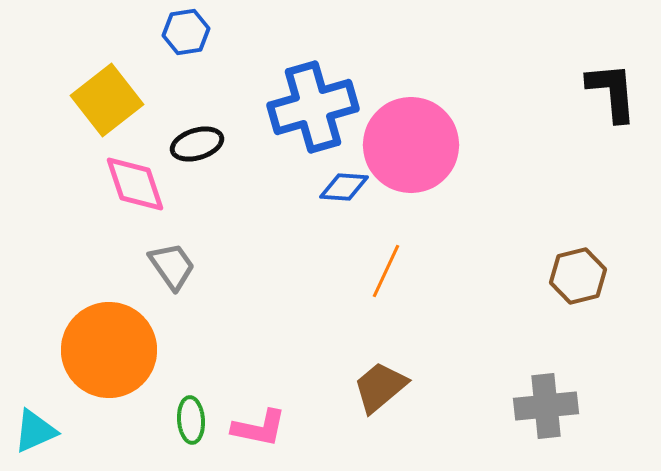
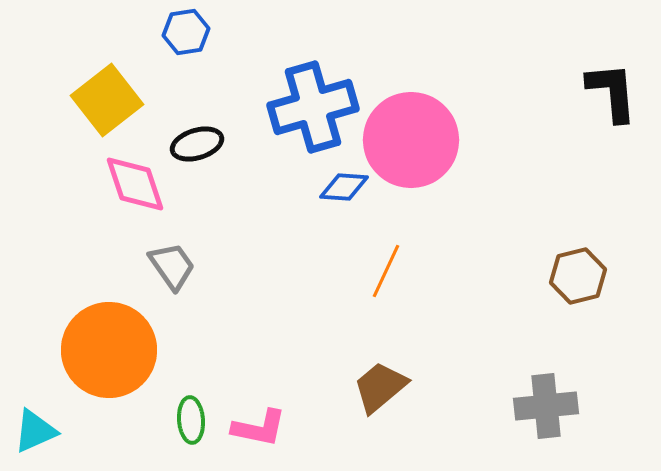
pink circle: moved 5 px up
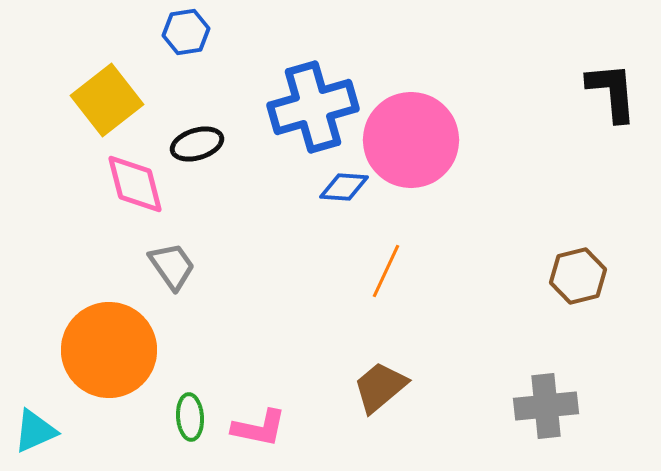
pink diamond: rotated 4 degrees clockwise
green ellipse: moved 1 px left, 3 px up
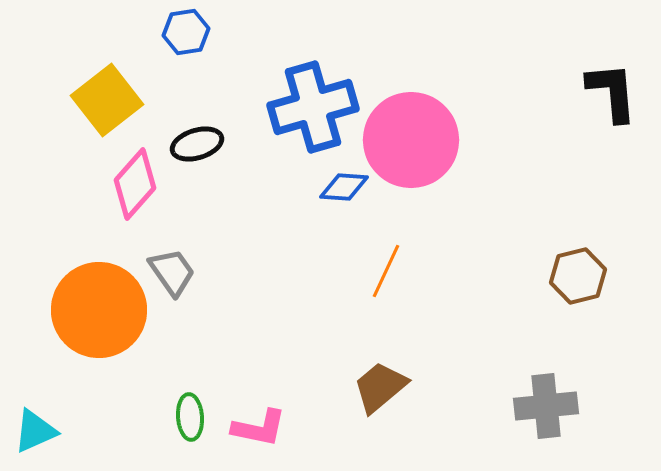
pink diamond: rotated 56 degrees clockwise
gray trapezoid: moved 6 px down
orange circle: moved 10 px left, 40 px up
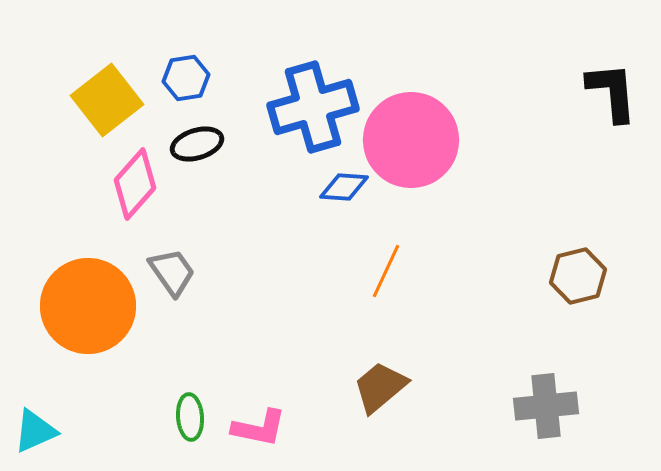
blue hexagon: moved 46 px down
orange circle: moved 11 px left, 4 px up
